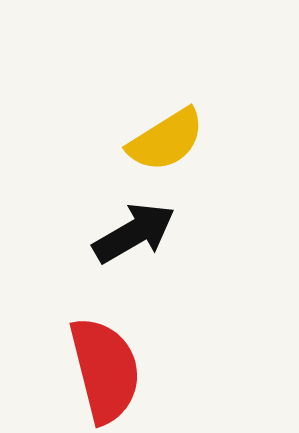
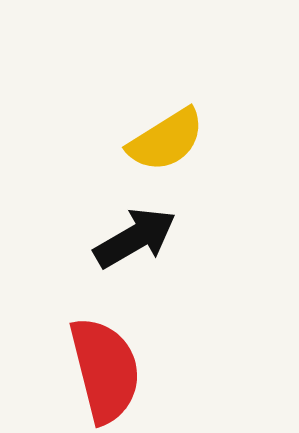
black arrow: moved 1 px right, 5 px down
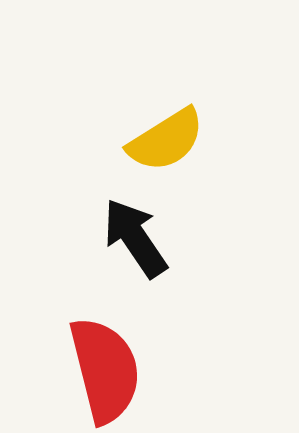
black arrow: rotated 94 degrees counterclockwise
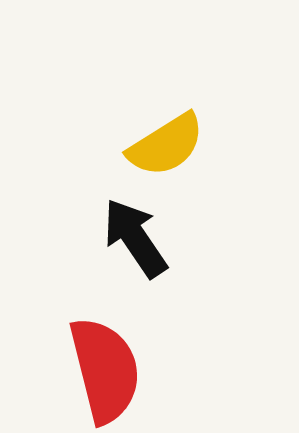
yellow semicircle: moved 5 px down
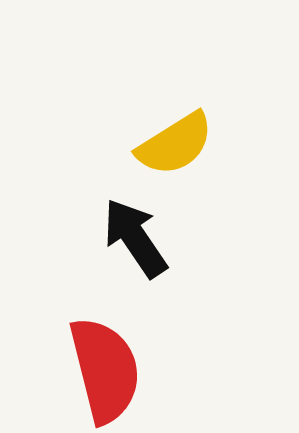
yellow semicircle: moved 9 px right, 1 px up
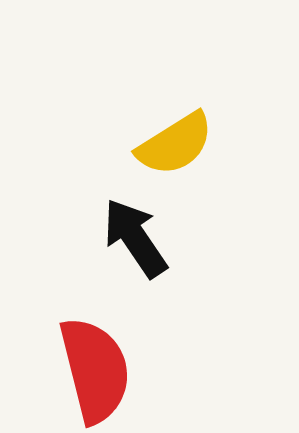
red semicircle: moved 10 px left
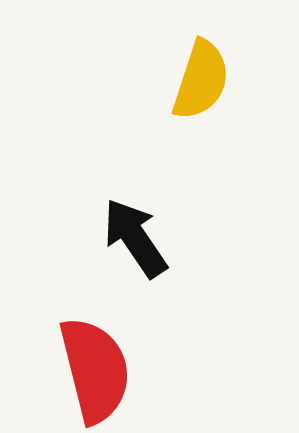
yellow semicircle: moved 26 px right, 64 px up; rotated 40 degrees counterclockwise
